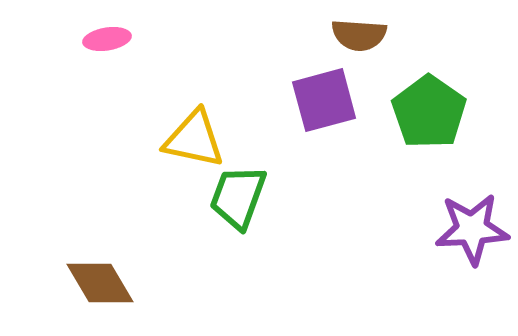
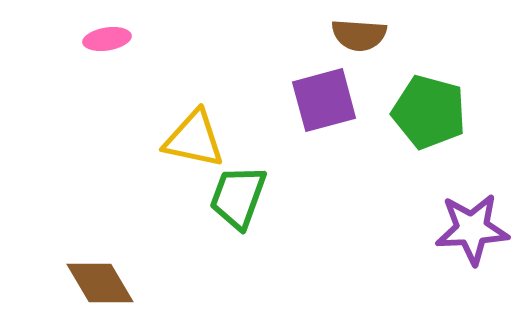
green pentagon: rotated 20 degrees counterclockwise
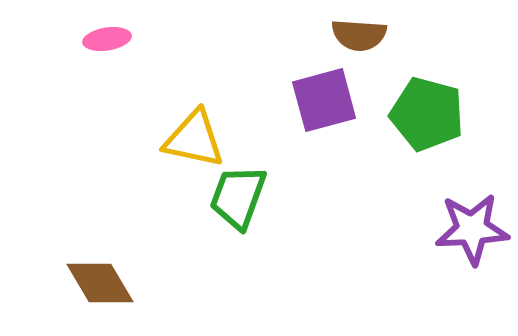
green pentagon: moved 2 px left, 2 px down
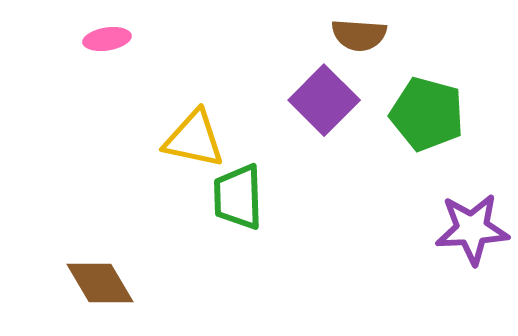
purple square: rotated 30 degrees counterclockwise
green trapezoid: rotated 22 degrees counterclockwise
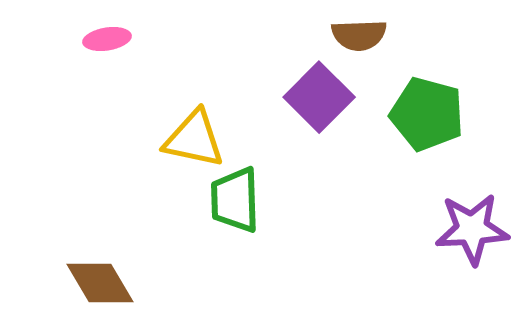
brown semicircle: rotated 6 degrees counterclockwise
purple square: moved 5 px left, 3 px up
green trapezoid: moved 3 px left, 3 px down
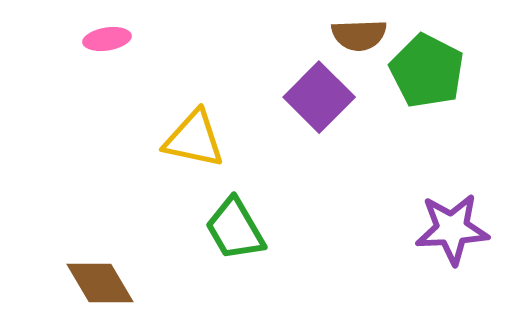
green pentagon: moved 43 px up; rotated 12 degrees clockwise
green trapezoid: moved 29 px down; rotated 28 degrees counterclockwise
purple star: moved 20 px left
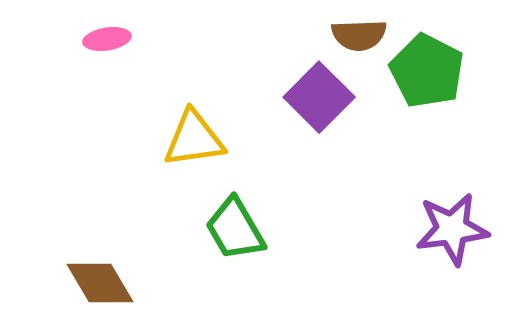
yellow triangle: rotated 20 degrees counterclockwise
purple star: rotated 4 degrees counterclockwise
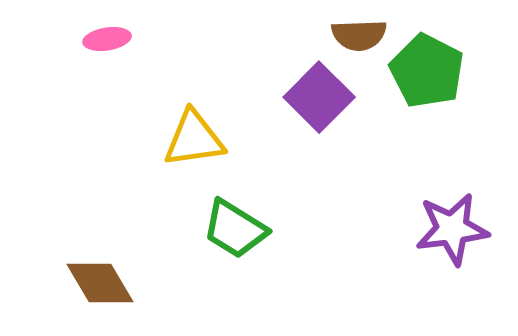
green trapezoid: rotated 28 degrees counterclockwise
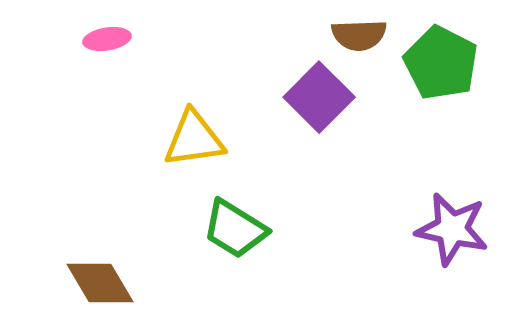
green pentagon: moved 14 px right, 8 px up
purple star: rotated 20 degrees clockwise
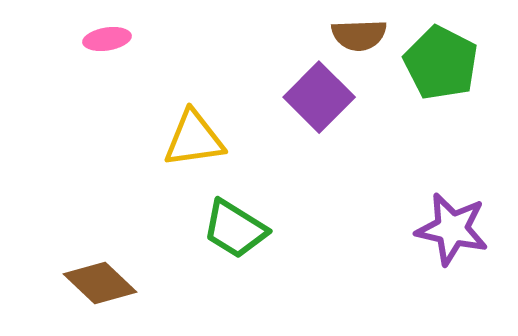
brown diamond: rotated 16 degrees counterclockwise
